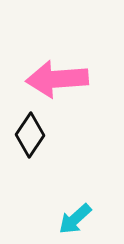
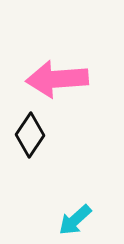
cyan arrow: moved 1 px down
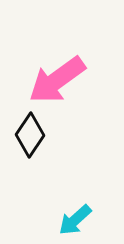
pink arrow: moved 1 px down; rotated 32 degrees counterclockwise
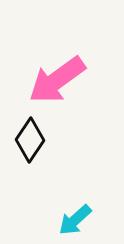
black diamond: moved 5 px down
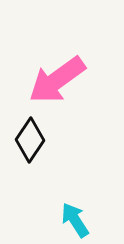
cyan arrow: rotated 99 degrees clockwise
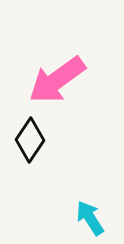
cyan arrow: moved 15 px right, 2 px up
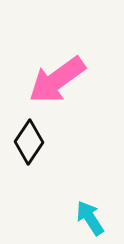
black diamond: moved 1 px left, 2 px down
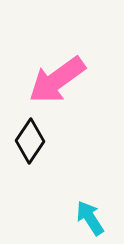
black diamond: moved 1 px right, 1 px up
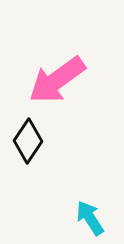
black diamond: moved 2 px left
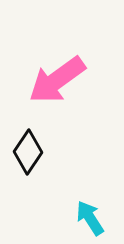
black diamond: moved 11 px down
